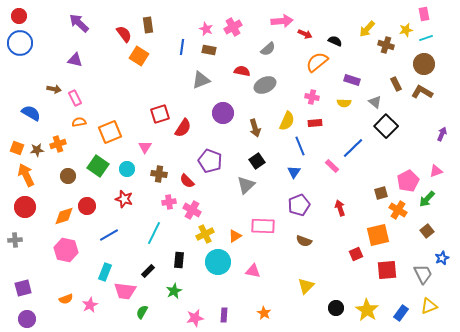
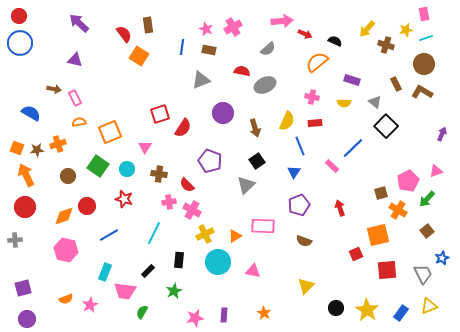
red semicircle at (187, 181): moved 4 px down
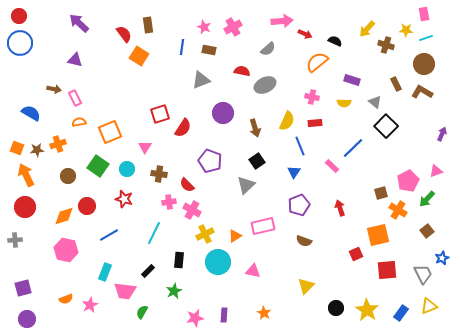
pink star at (206, 29): moved 2 px left, 2 px up
yellow star at (406, 30): rotated 16 degrees clockwise
pink rectangle at (263, 226): rotated 15 degrees counterclockwise
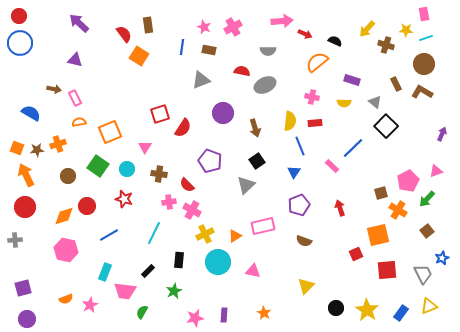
gray semicircle at (268, 49): moved 2 px down; rotated 42 degrees clockwise
yellow semicircle at (287, 121): moved 3 px right; rotated 18 degrees counterclockwise
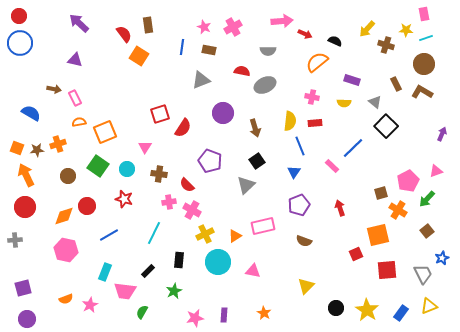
orange square at (110, 132): moved 5 px left
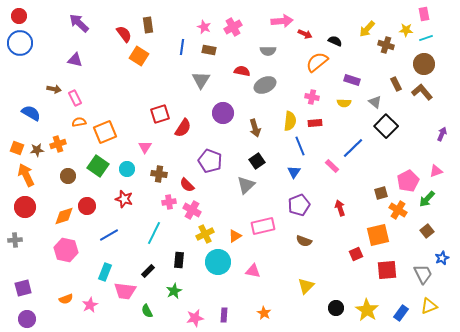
gray triangle at (201, 80): rotated 36 degrees counterclockwise
brown L-shape at (422, 92): rotated 20 degrees clockwise
green semicircle at (142, 312): moved 5 px right, 1 px up; rotated 56 degrees counterclockwise
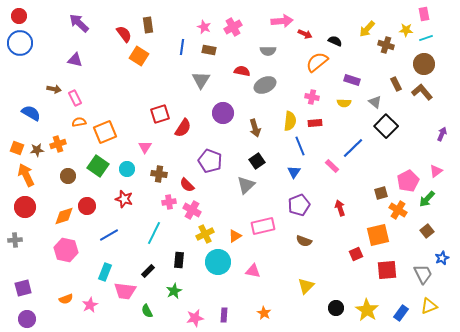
pink triangle at (436, 171): rotated 16 degrees counterclockwise
